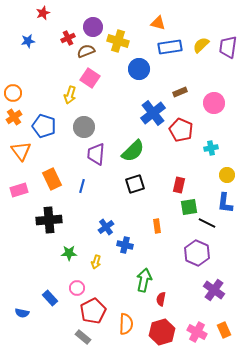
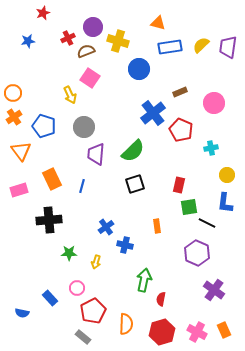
yellow arrow at (70, 95): rotated 42 degrees counterclockwise
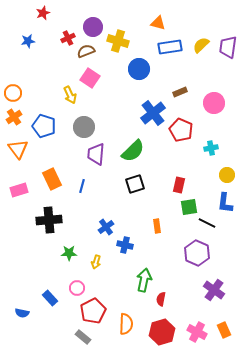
orange triangle at (21, 151): moved 3 px left, 2 px up
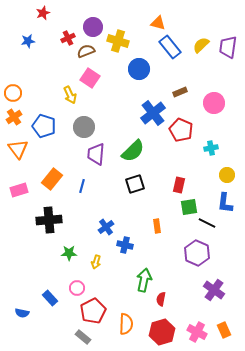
blue rectangle at (170, 47): rotated 60 degrees clockwise
orange rectangle at (52, 179): rotated 65 degrees clockwise
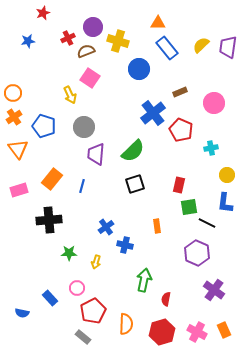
orange triangle at (158, 23): rotated 14 degrees counterclockwise
blue rectangle at (170, 47): moved 3 px left, 1 px down
red semicircle at (161, 299): moved 5 px right
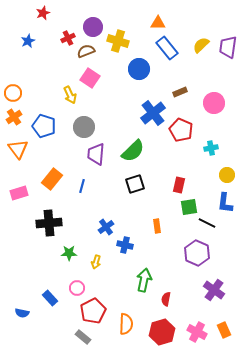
blue star at (28, 41): rotated 16 degrees counterclockwise
pink rectangle at (19, 190): moved 3 px down
black cross at (49, 220): moved 3 px down
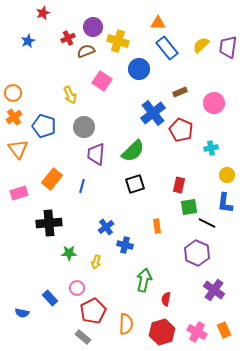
pink square at (90, 78): moved 12 px right, 3 px down
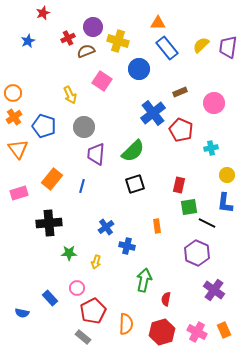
blue cross at (125, 245): moved 2 px right, 1 px down
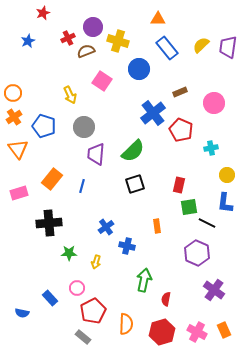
orange triangle at (158, 23): moved 4 px up
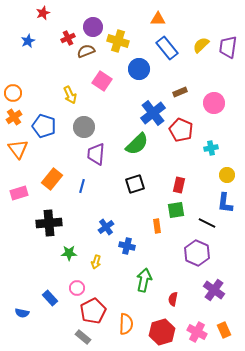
green semicircle at (133, 151): moved 4 px right, 7 px up
green square at (189, 207): moved 13 px left, 3 px down
red semicircle at (166, 299): moved 7 px right
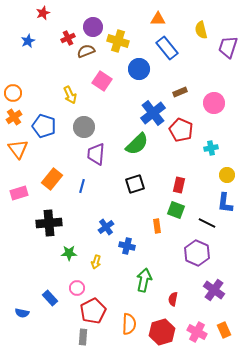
yellow semicircle at (201, 45): moved 15 px up; rotated 60 degrees counterclockwise
purple trapezoid at (228, 47): rotated 10 degrees clockwise
green square at (176, 210): rotated 30 degrees clockwise
orange semicircle at (126, 324): moved 3 px right
gray rectangle at (83, 337): rotated 56 degrees clockwise
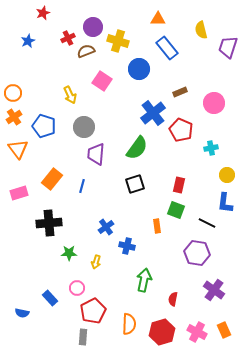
green semicircle at (137, 144): moved 4 px down; rotated 10 degrees counterclockwise
purple hexagon at (197, 253): rotated 15 degrees counterclockwise
